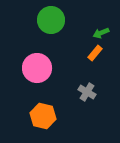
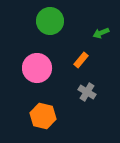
green circle: moved 1 px left, 1 px down
orange rectangle: moved 14 px left, 7 px down
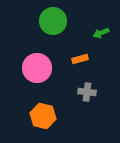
green circle: moved 3 px right
orange rectangle: moved 1 px left, 1 px up; rotated 35 degrees clockwise
gray cross: rotated 24 degrees counterclockwise
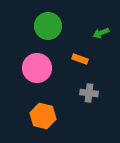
green circle: moved 5 px left, 5 px down
orange rectangle: rotated 35 degrees clockwise
gray cross: moved 2 px right, 1 px down
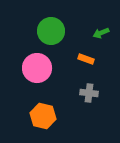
green circle: moved 3 px right, 5 px down
orange rectangle: moved 6 px right
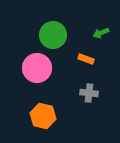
green circle: moved 2 px right, 4 px down
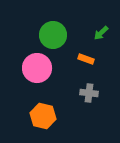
green arrow: rotated 21 degrees counterclockwise
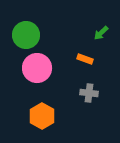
green circle: moved 27 px left
orange rectangle: moved 1 px left
orange hexagon: moved 1 px left; rotated 15 degrees clockwise
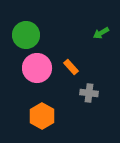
green arrow: rotated 14 degrees clockwise
orange rectangle: moved 14 px left, 8 px down; rotated 28 degrees clockwise
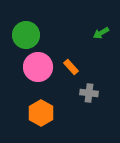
pink circle: moved 1 px right, 1 px up
orange hexagon: moved 1 px left, 3 px up
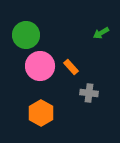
pink circle: moved 2 px right, 1 px up
